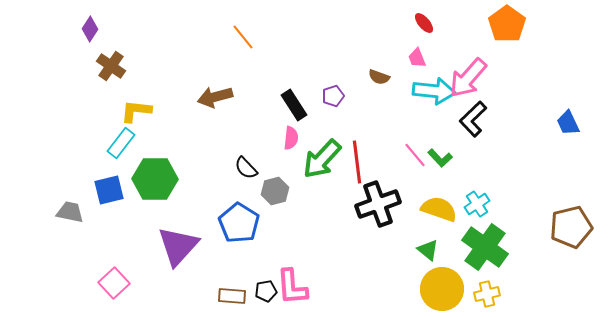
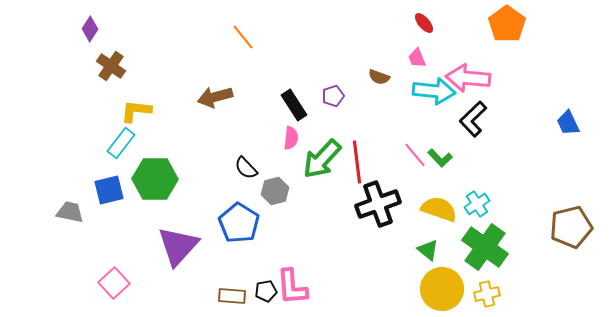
pink arrow: rotated 54 degrees clockwise
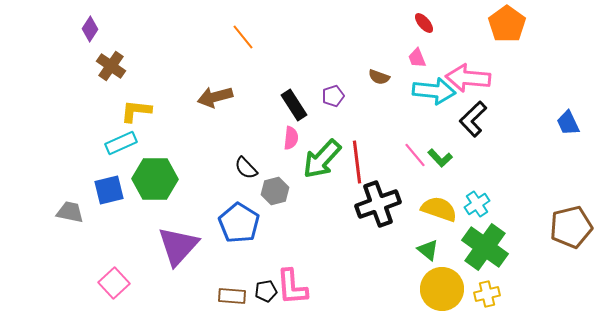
cyan rectangle: rotated 28 degrees clockwise
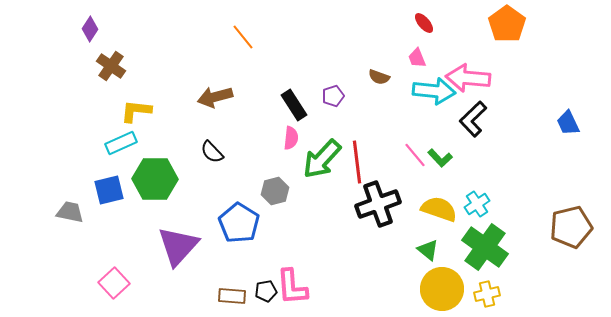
black semicircle: moved 34 px left, 16 px up
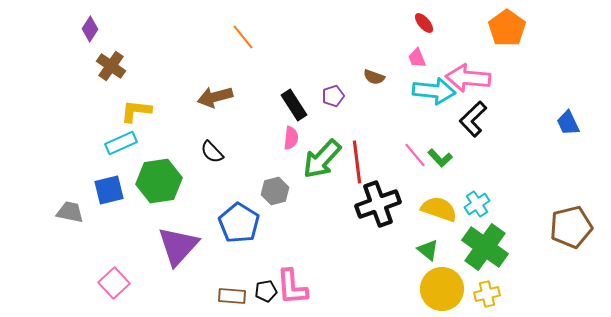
orange pentagon: moved 4 px down
brown semicircle: moved 5 px left
green hexagon: moved 4 px right, 2 px down; rotated 9 degrees counterclockwise
